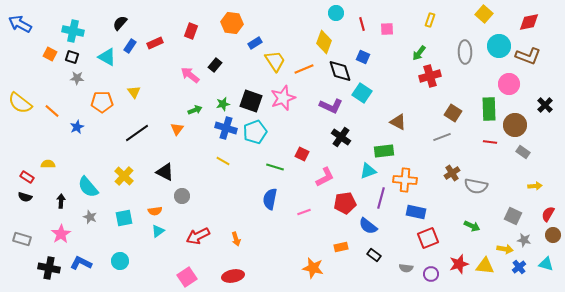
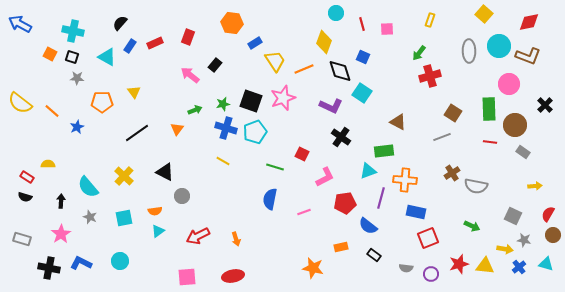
red rectangle at (191, 31): moved 3 px left, 6 px down
gray ellipse at (465, 52): moved 4 px right, 1 px up
pink square at (187, 277): rotated 30 degrees clockwise
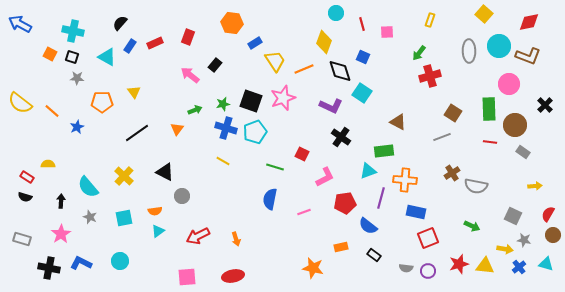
pink square at (387, 29): moved 3 px down
purple circle at (431, 274): moved 3 px left, 3 px up
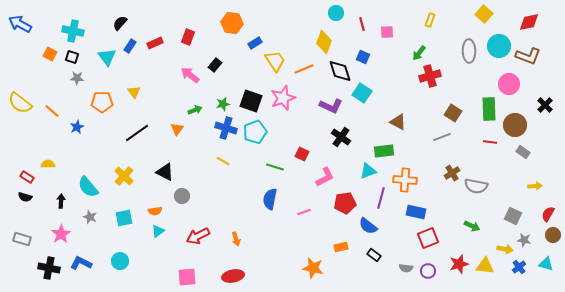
cyan triangle at (107, 57): rotated 24 degrees clockwise
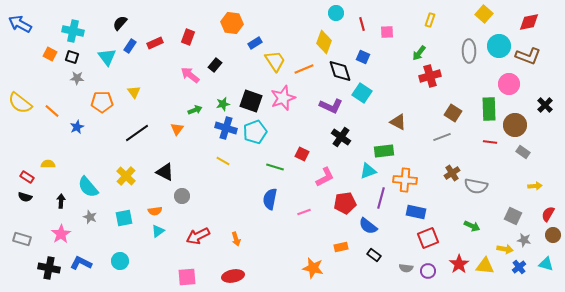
yellow cross at (124, 176): moved 2 px right
red star at (459, 264): rotated 18 degrees counterclockwise
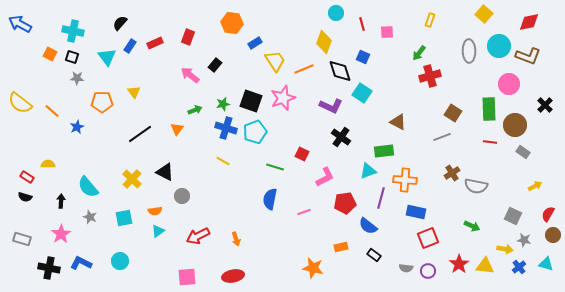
black line at (137, 133): moved 3 px right, 1 px down
yellow cross at (126, 176): moved 6 px right, 3 px down
yellow arrow at (535, 186): rotated 24 degrees counterclockwise
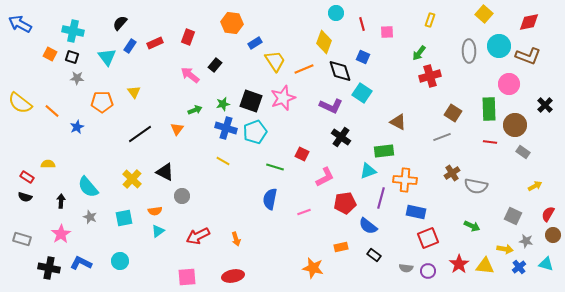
gray star at (524, 240): moved 2 px right, 1 px down
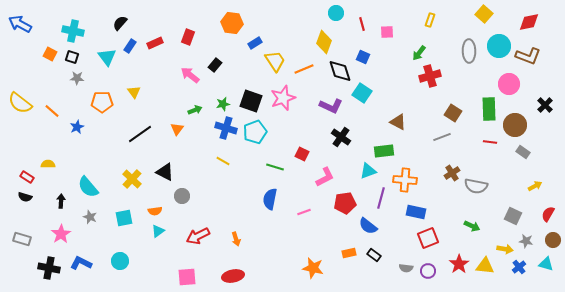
brown circle at (553, 235): moved 5 px down
orange rectangle at (341, 247): moved 8 px right, 6 px down
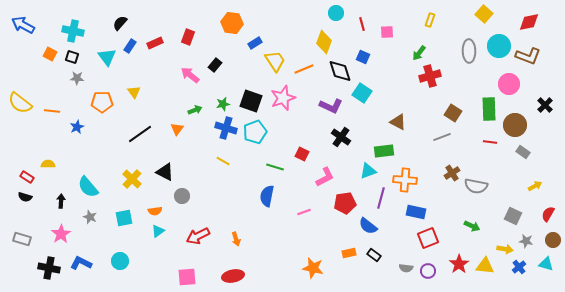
blue arrow at (20, 24): moved 3 px right, 1 px down
orange line at (52, 111): rotated 35 degrees counterclockwise
blue semicircle at (270, 199): moved 3 px left, 3 px up
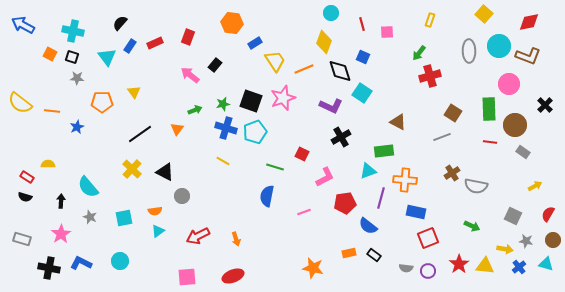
cyan circle at (336, 13): moved 5 px left
black cross at (341, 137): rotated 24 degrees clockwise
yellow cross at (132, 179): moved 10 px up
red ellipse at (233, 276): rotated 10 degrees counterclockwise
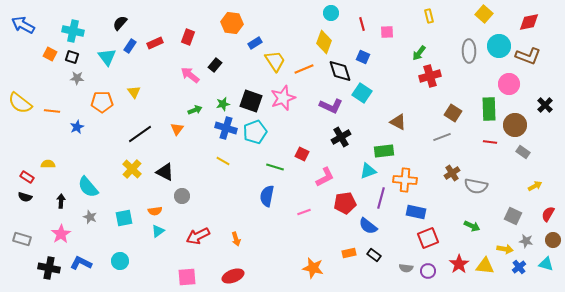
yellow rectangle at (430, 20): moved 1 px left, 4 px up; rotated 32 degrees counterclockwise
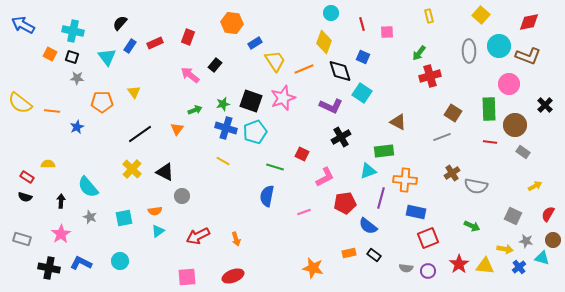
yellow square at (484, 14): moved 3 px left, 1 px down
cyan triangle at (546, 264): moved 4 px left, 6 px up
